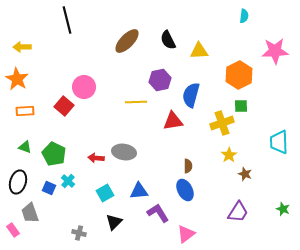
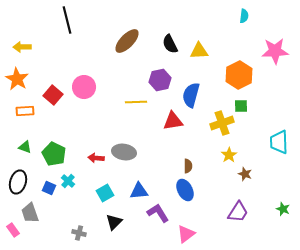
black semicircle: moved 2 px right, 4 px down
red square: moved 11 px left, 11 px up
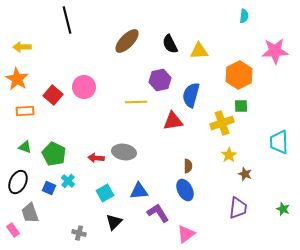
black ellipse: rotated 10 degrees clockwise
purple trapezoid: moved 4 px up; rotated 25 degrees counterclockwise
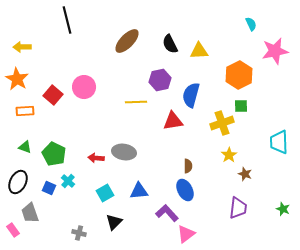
cyan semicircle: moved 7 px right, 8 px down; rotated 32 degrees counterclockwise
pink star: rotated 8 degrees counterclockwise
purple L-shape: moved 9 px right; rotated 10 degrees counterclockwise
